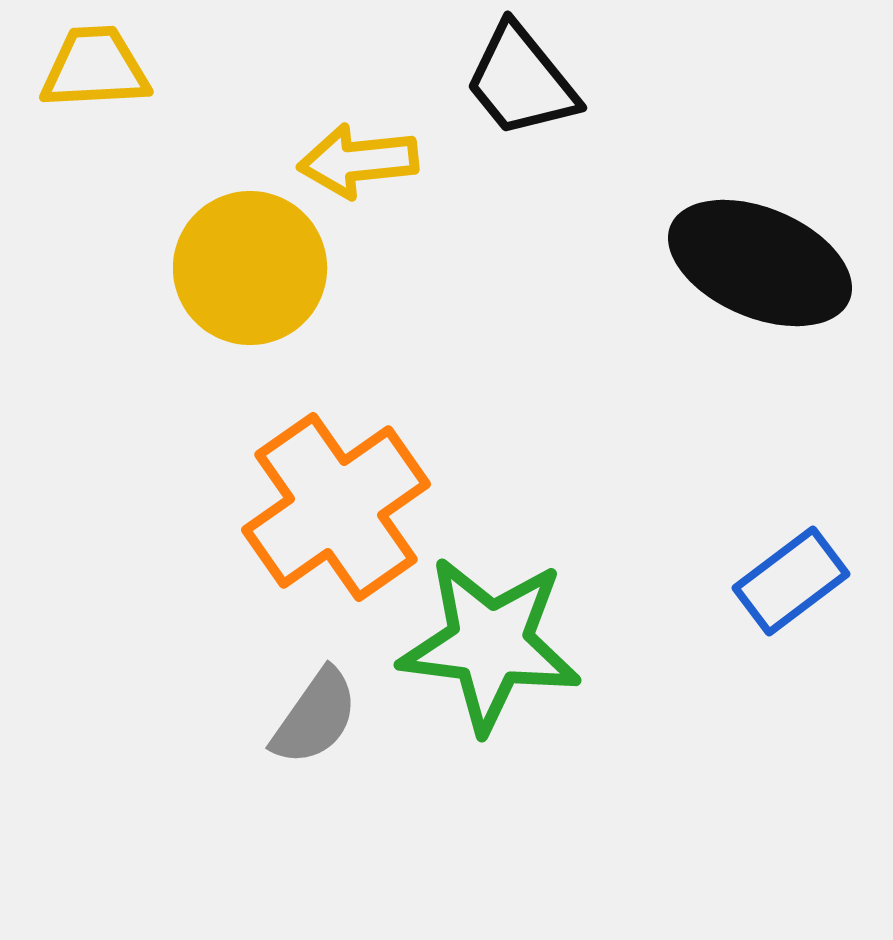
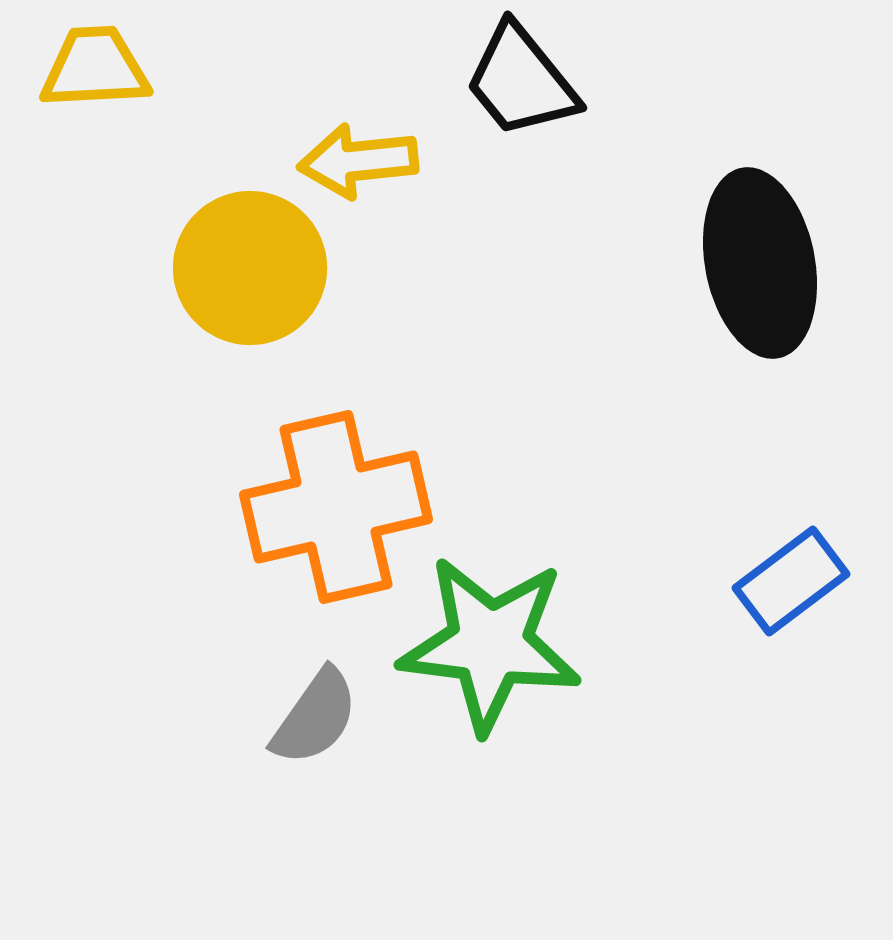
black ellipse: rotated 56 degrees clockwise
orange cross: rotated 22 degrees clockwise
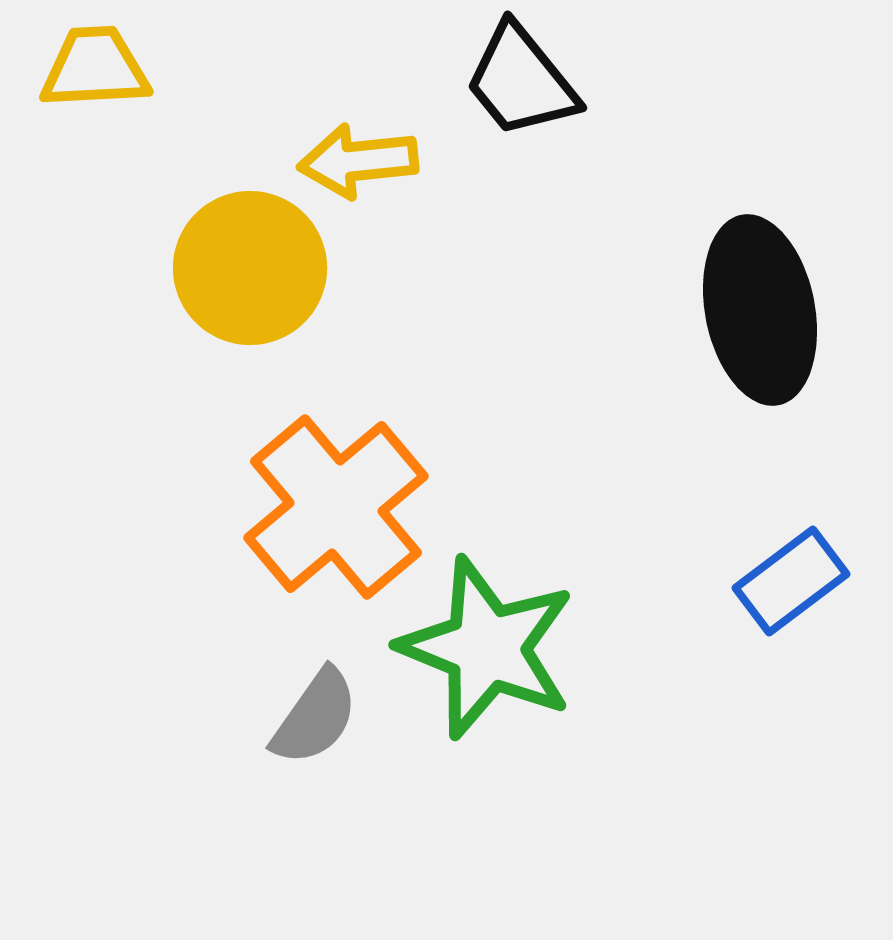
black ellipse: moved 47 px down
orange cross: rotated 27 degrees counterclockwise
green star: moved 3 px left, 4 px down; rotated 15 degrees clockwise
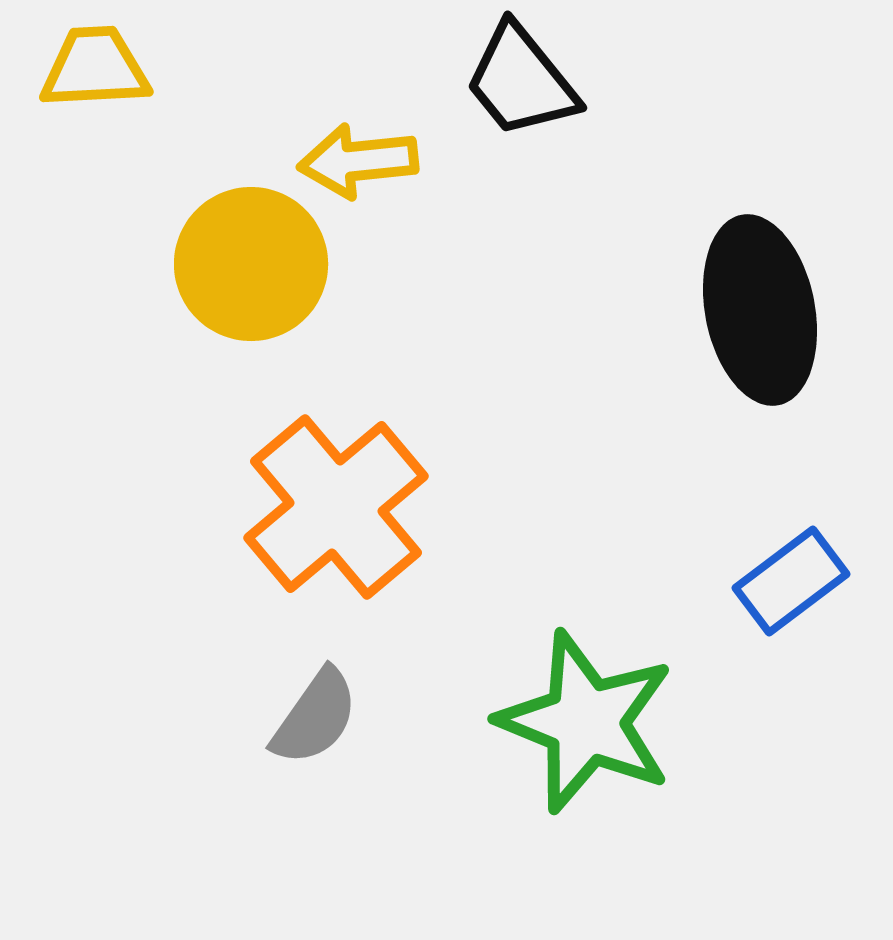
yellow circle: moved 1 px right, 4 px up
green star: moved 99 px right, 74 px down
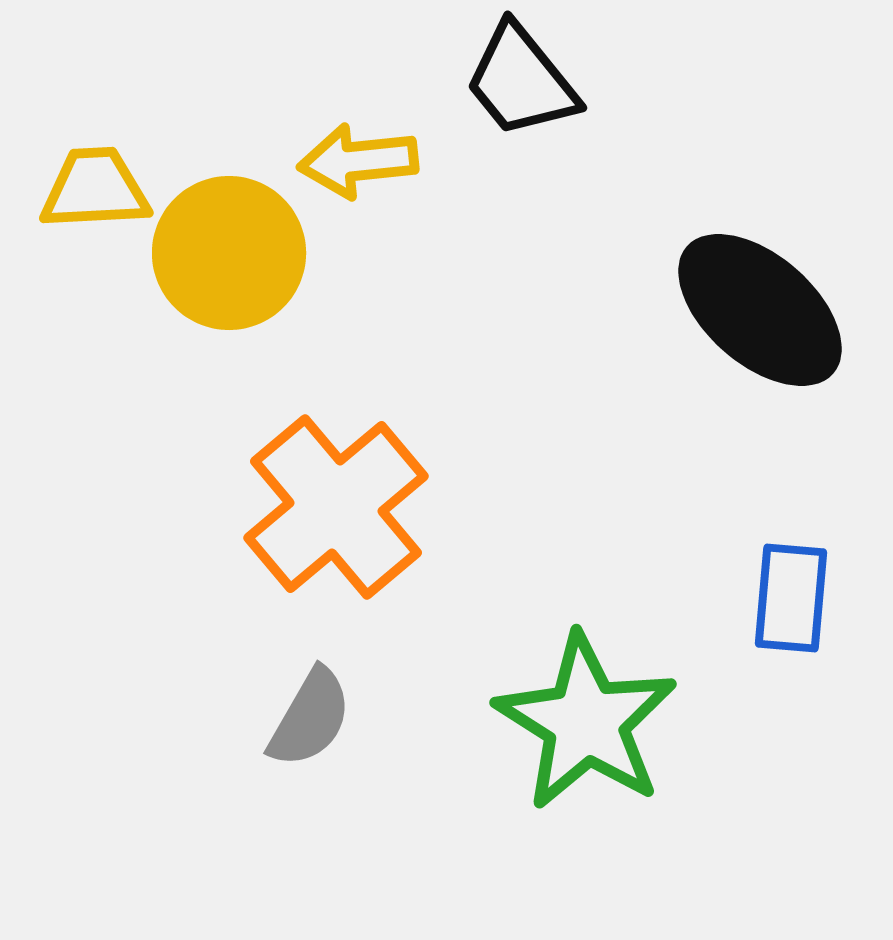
yellow trapezoid: moved 121 px down
yellow circle: moved 22 px left, 11 px up
black ellipse: rotated 38 degrees counterclockwise
blue rectangle: moved 17 px down; rotated 48 degrees counterclockwise
gray semicircle: moved 5 px left, 1 px down; rotated 5 degrees counterclockwise
green star: rotated 10 degrees clockwise
